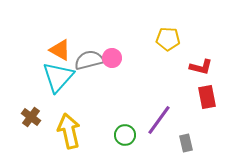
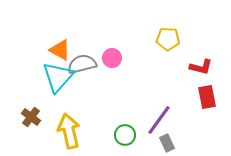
gray semicircle: moved 7 px left, 4 px down
gray rectangle: moved 19 px left; rotated 12 degrees counterclockwise
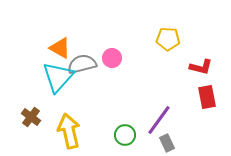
orange triangle: moved 2 px up
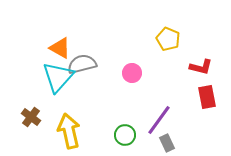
yellow pentagon: rotated 20 degrees clockwise
pink circle: moved 20 px right, 15 px down
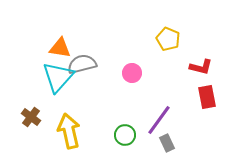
orange triangle: rotated 20 degrees counterclockwise
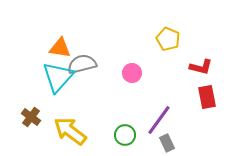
yellow arrow: moved 1 px right; rotated 40 degrees counterclockwise
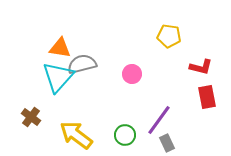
yellow pentagon: moved 1 px right, 3 px up; rotated 15 degrees counterclockwise
pink circle: moved 1 px down
yellow arrow: moved 6 px right, 4 px down
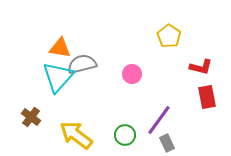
yellow pentagon: rotated 25 degrees clockwise
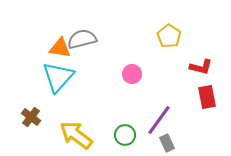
gray semicircle: moved 25 px up
